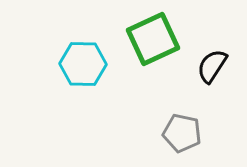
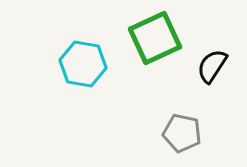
green square: moved 2 px right, 1 px up
cyan hexagon: rotated 9 degrees clockwise
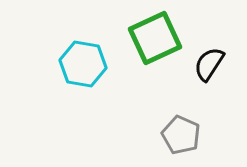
black semicircle: moved 3 px left, 2 px up
gray pentagon: moved 1 px left, 2 px down; rotated 12 degrees clockwise
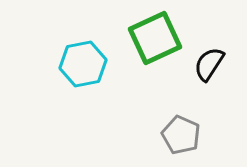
cyan hexagon: rotated 21 degrees counterclockwise
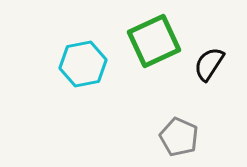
green square: moved 1 px left, 3 px down
gray pentagon: moved 2 px left, 2 px down
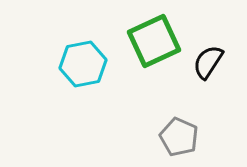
black semicircle: moved 1 px left, 2 px up
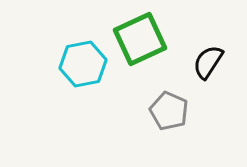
green square: moved 14 px left, 2 px up
gray pentagon: moved 10 px left, 26 px up
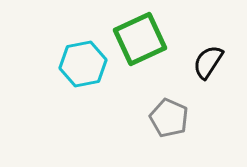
gray pentagon: moved 7 px down
